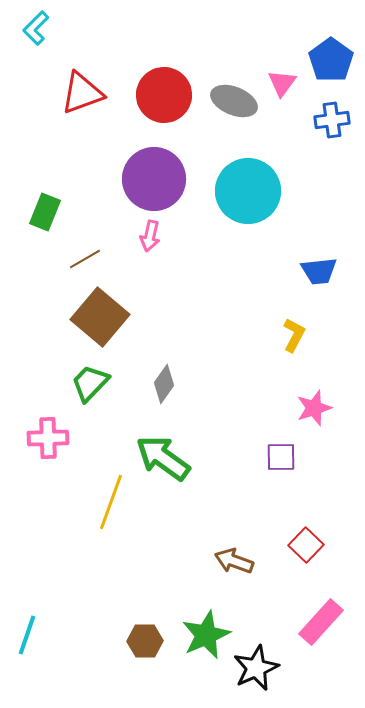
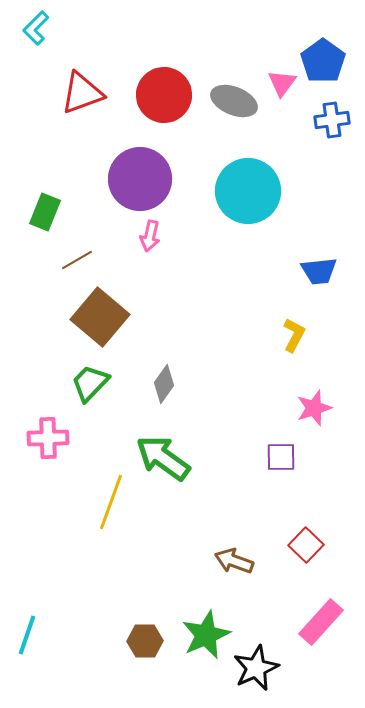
blue pentagon: moved 8 px left, 1 px down
purple circle: moved 14 px left
brown line: moved 8 px left, 1 px down
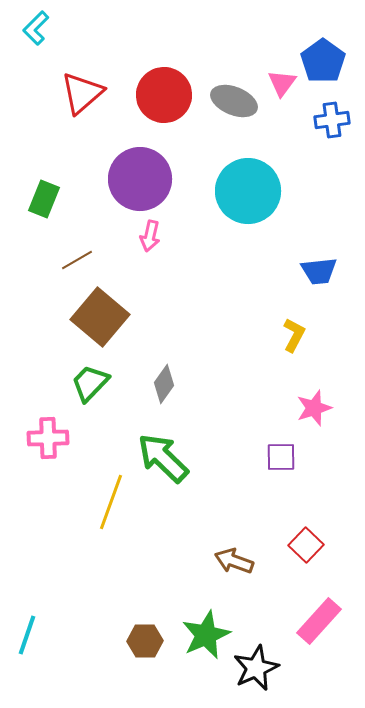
red triangle: rotated 21 degrees counterclockwise
green rectangle: moved 1 px left, 13 px up
green arrow: rotated 8 degrees clockwise
pink rectangle: moved 2 px left, 1 px up
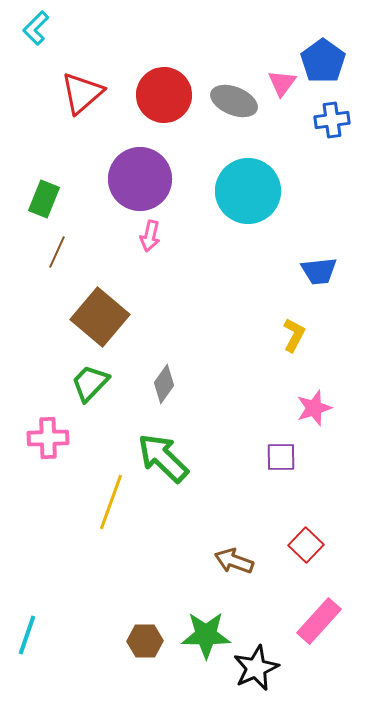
brown line: moved 20 px left, 8 px up; rotated 36 degrees counterclockwise
green star: rotated 24 degrees clockwise
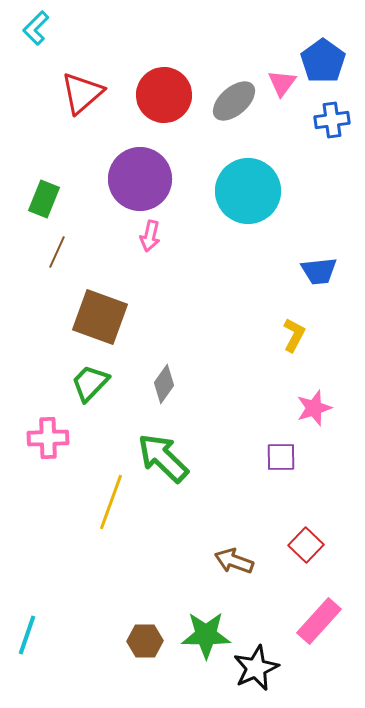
gray ellipse: rotated 63 degrees counterclockwise
brown square: rotated 20 degrees counterclockwise
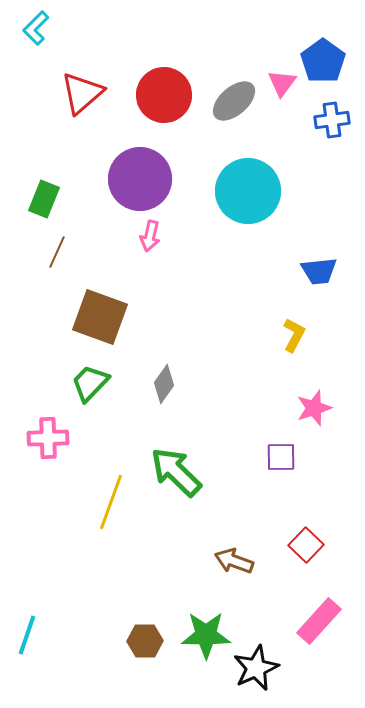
green arrow: moved 13 px right, 14 px down
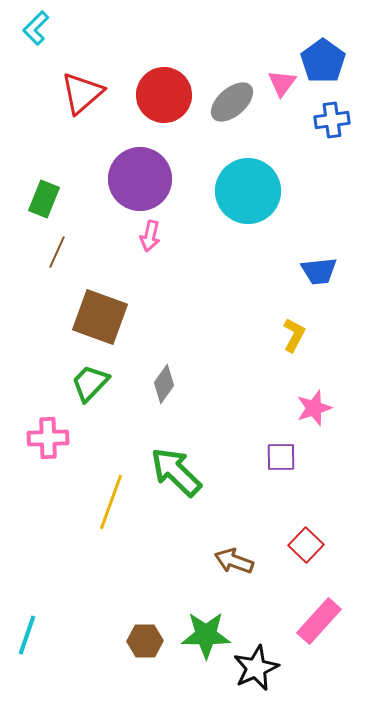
gray ellipse: moved 2 px left, 1 px down
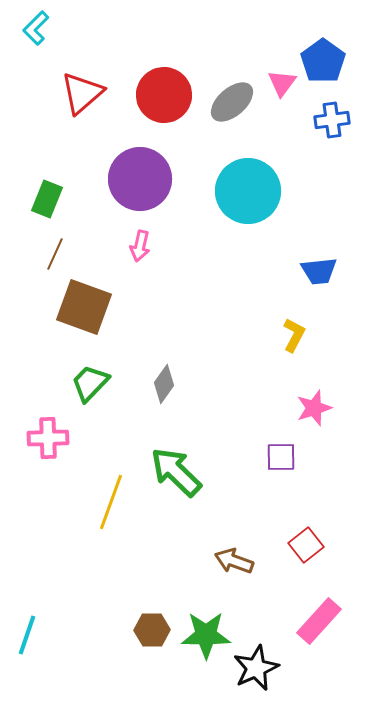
green rectangle: moved 3 px right
pink arrow: moved 10 px left, 10 px down
brown line: moved 2 px left, 2 px down
brown square: moved 16 px left, 10 px up
red square: rotated 8 degrees clockwise
brown hexagon: moved 7 px right, 11 px up
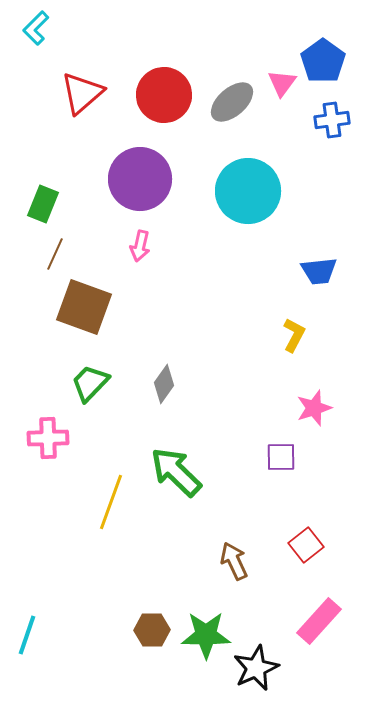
green rectangle: moved 4 px left, 5 px down
brown arrow: rotated 45 degrees clockwise
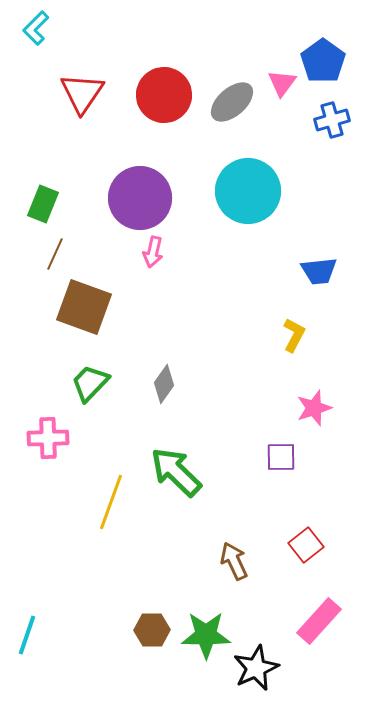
red triangle: rotated 15 degrees counterclockwise
blue cross: rotated 8 degrees counterclockwise
purple circle: moved 19 px down
pink arrow: moved 13 px right, 6 px down
